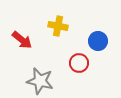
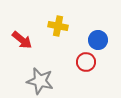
blue circle: moved 1 px up
red circle: moved 7 px right, 1 px up
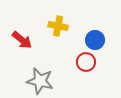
blue circle: moved 3 px left
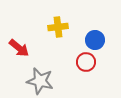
yellow cross: moved 1 px down; rotated 18 degrees counterclockwise
red arrow: moved 3 px left, 8 px down
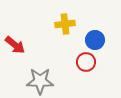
yellow cross: moved 7 px right, 3 px up
red arrow: moved 4 px left, 3 px up
gray star: rotated 12 degrees counterclockwise
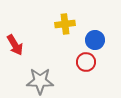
red arrow: rotated 20 degrees clockwise
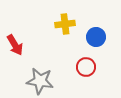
blue circle: moved 1 px right, 3 px up
red circle: moved 5 px down
gray star: rotated 8 degrees clockwise
